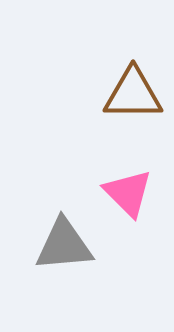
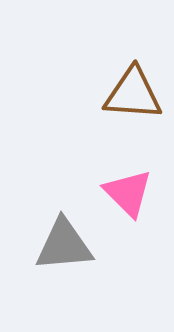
brown triangle: rotated 4 degrees clockwise
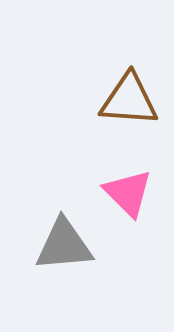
brown triangle: moved 4 px left, 6 px down
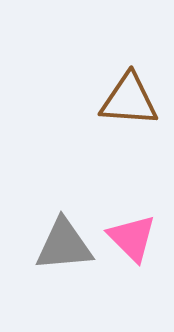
pink triangle: moved 4 px right, 45 px down
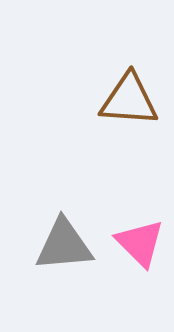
pink triangle: moved 8 px right, 5 px down
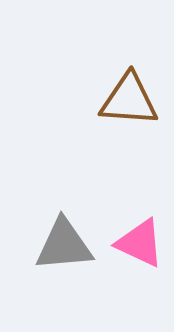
pink triangle: rotated 20 degrees counterclockwise
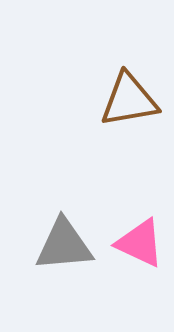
brown triangle: rotated 14 degrees counterclockwise
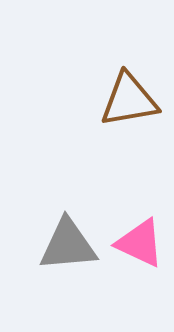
gray triangle: moved 4 px right
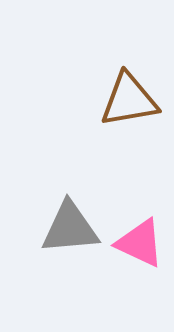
gray triangle: moved 2 px right, 17 px up
